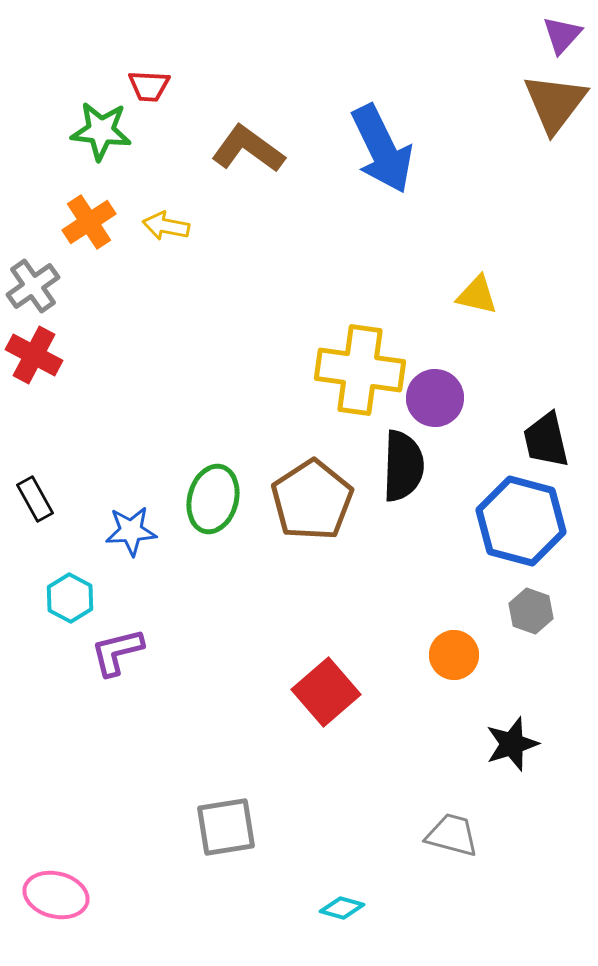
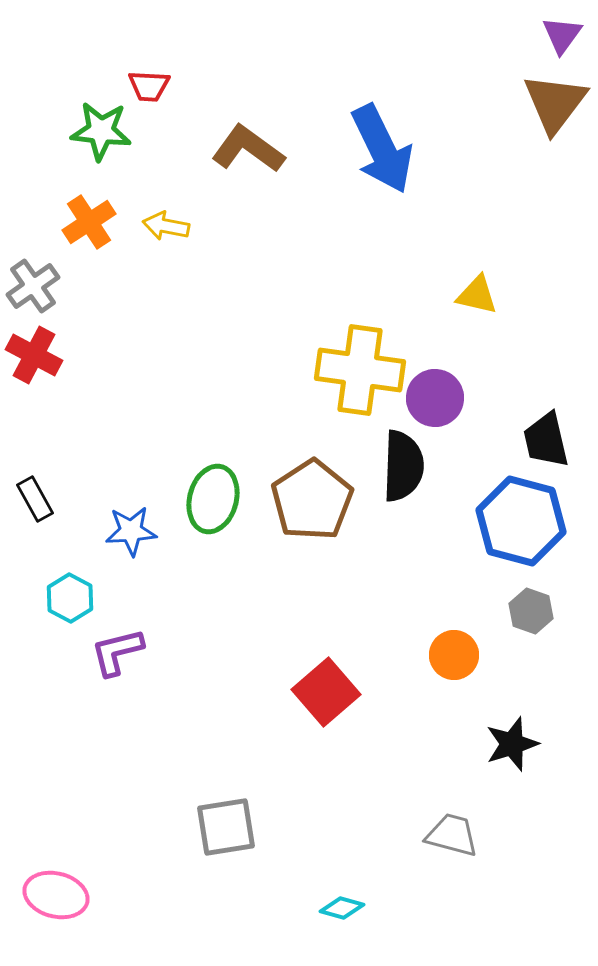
purple triangle: rotated 6 degrees counterclockwise
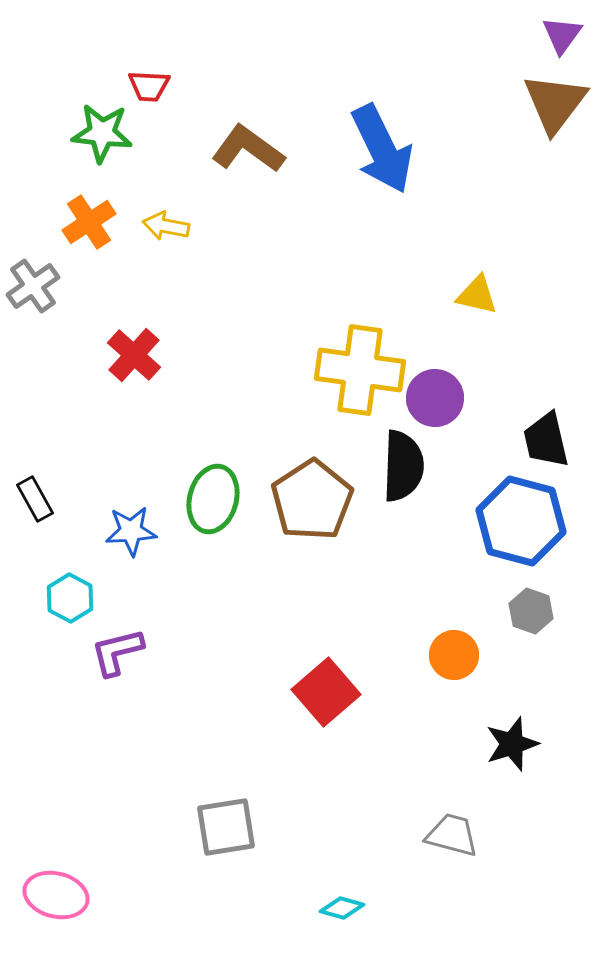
green star: moved 1 px right, 2 px down
red cross: moved 100 px right; rotated 14 degrees clockwise
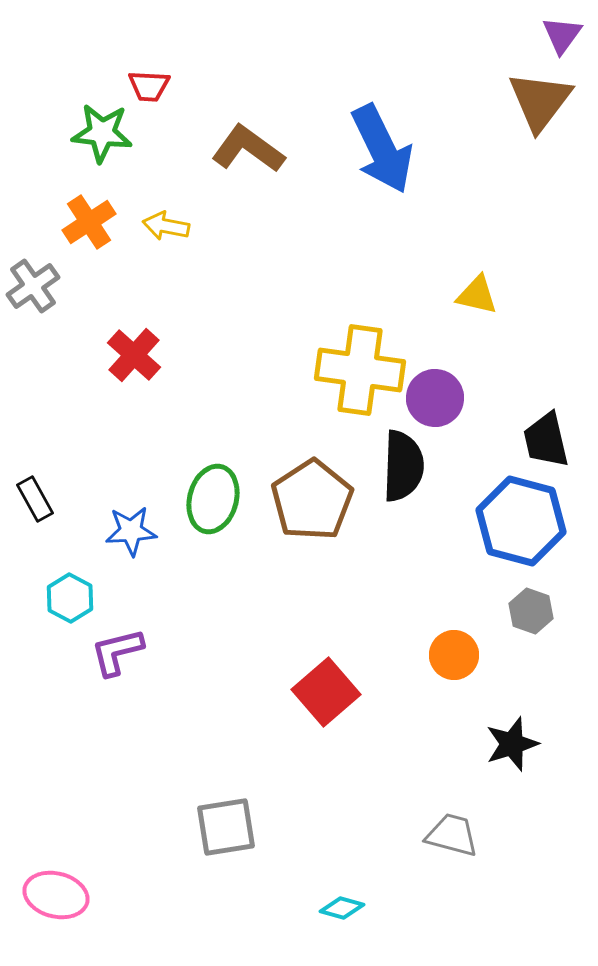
brown triangle: moved 15 px left, 2 px up
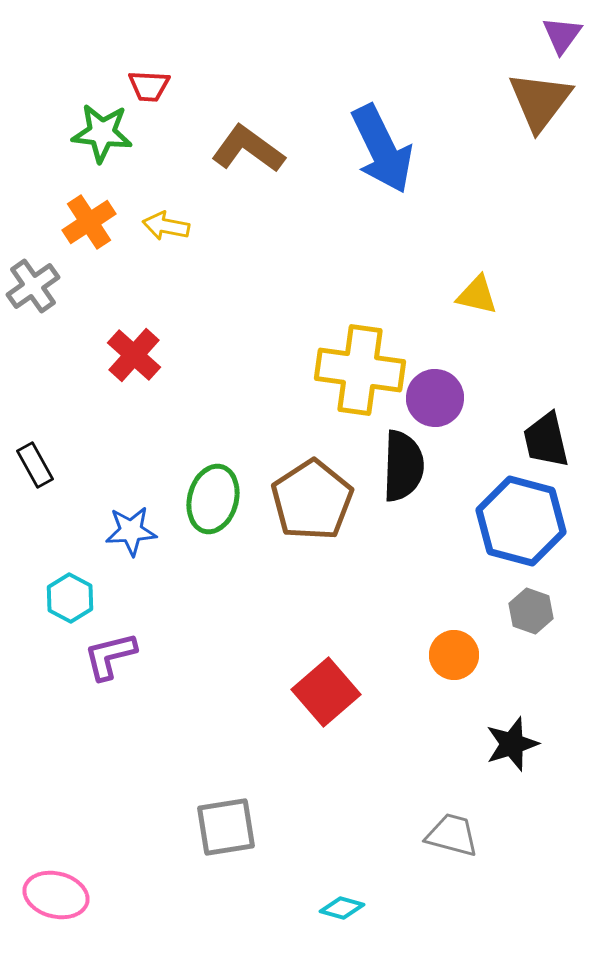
black rectangle: moved 34 px up
purple L-shape: moved 7 px left, 4 px down
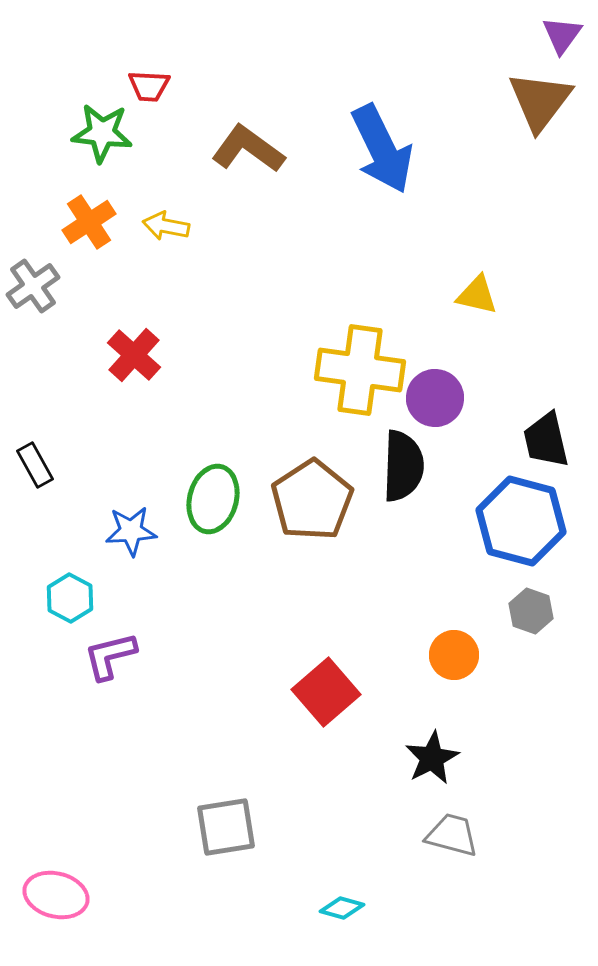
black star: moved 80 px left, 14 px down; rotated 10 degrees counterclockwise
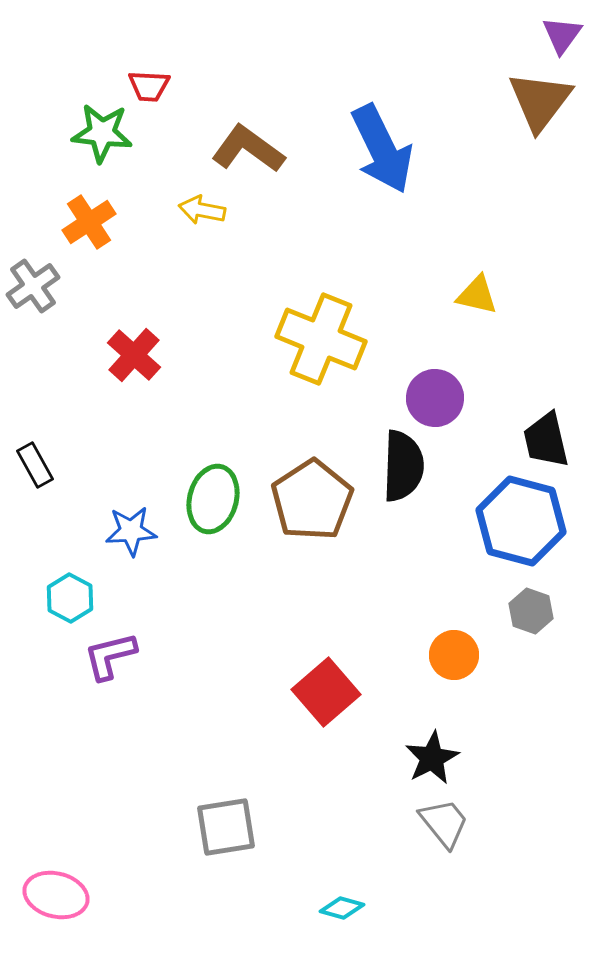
yellow arrow: moved 36 px right, 16 px up
yellow cross: moved 39 px left, 31 px up; rotated 14 degrees clockwise
gray trapezoid: moved 8 px left, 12 px up; rotated 36 degrees clockwise
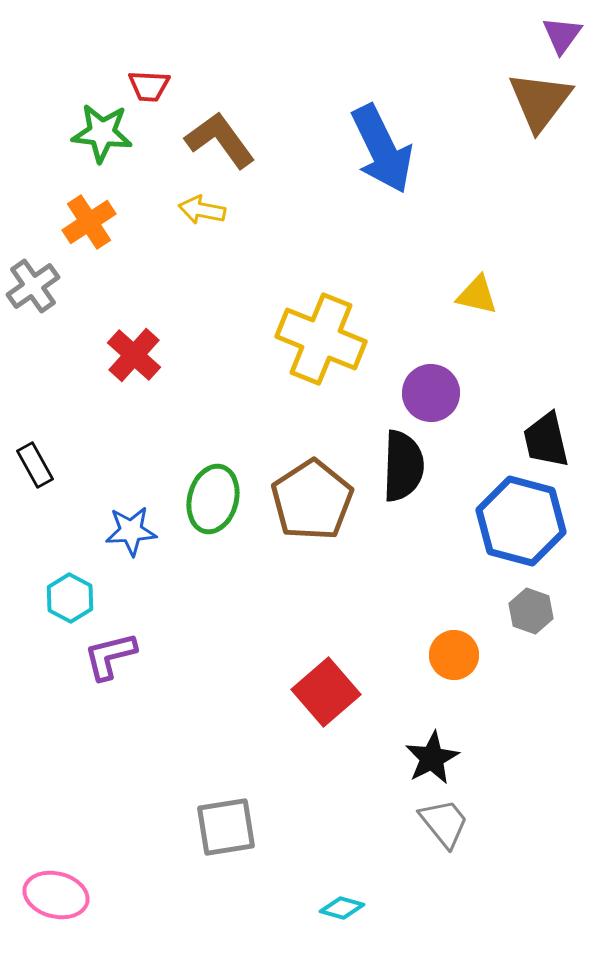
brown L-shape: moved 28 px left, 9 px up; rotated 18 degrees clockwise
purple circle: moved 4 px left, 5 px up
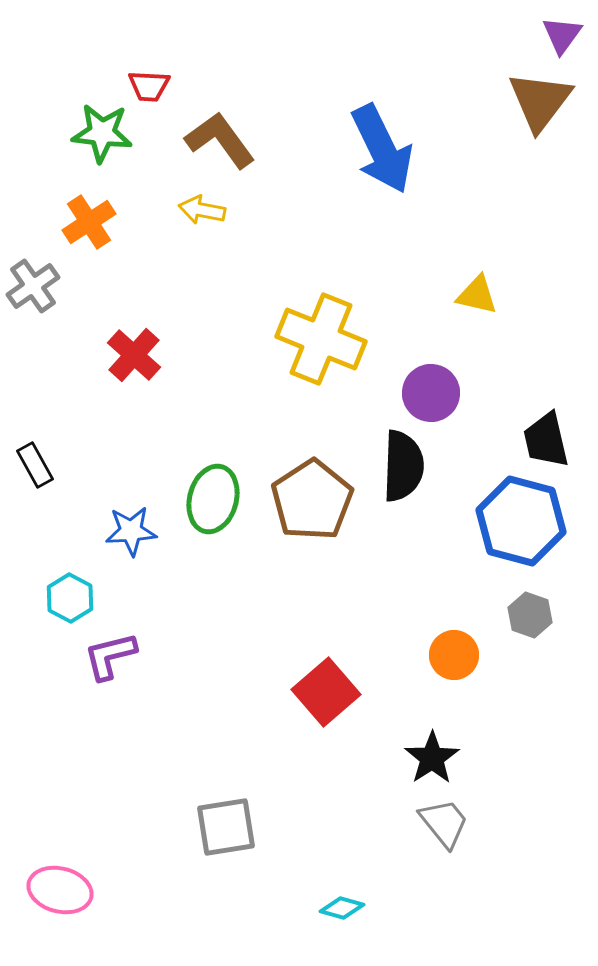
gray hexagon: moved 1 px left, 4 px down
black star: rotated 6 degrees counterclockwise
pink ellipse: moved 4 px right, 5 px up
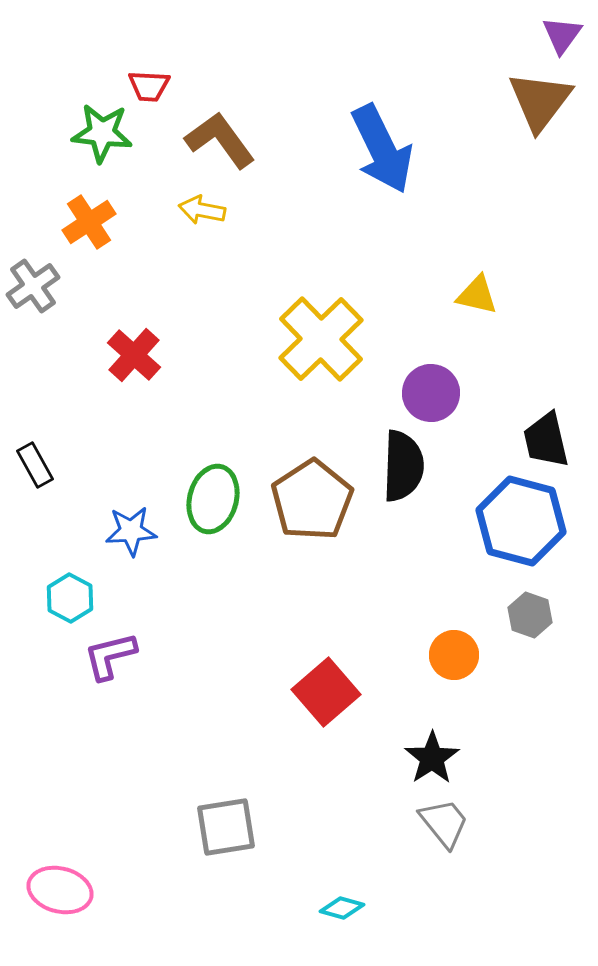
yellow cross: rotated 24 degrees clockwise
